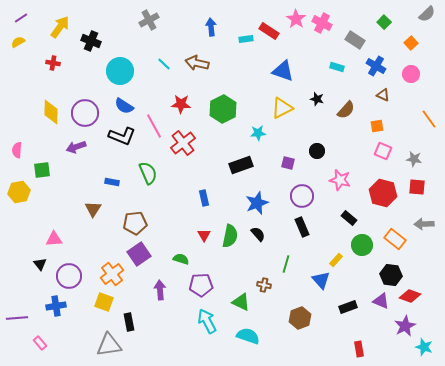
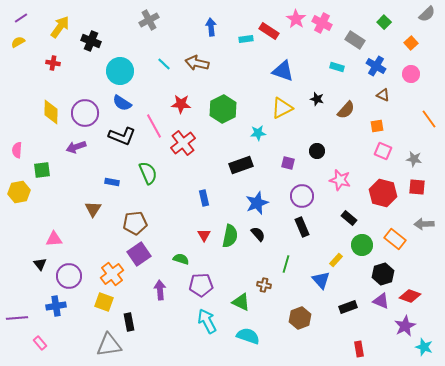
blue semicircle at (124, 106): moved 2 px left, 3 px up
black hexagon at (391, 275): moved 8 px left, 1 px up; rotated 25 degrees counterclockwise
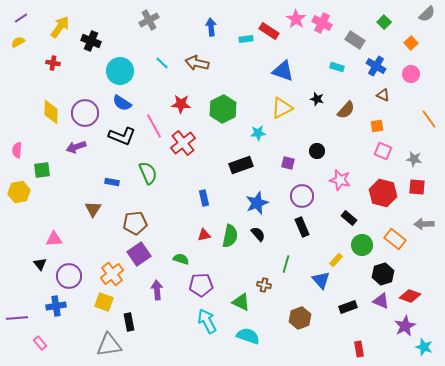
cyan line at (164, 64): moved 2 px left, 1 px up
red triangle at (204, 235): rotated 48 degrees clockwise
purple arrow at (160, 290): moved 3 px left
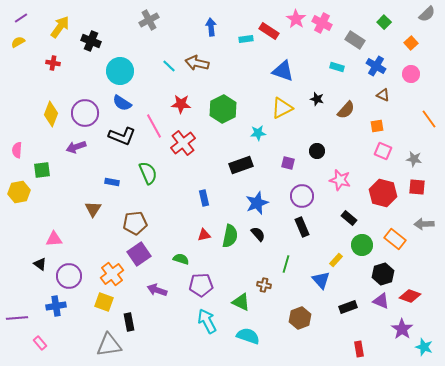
cyan line at (162, 63): moved 7 px right, 3 px down
yellow diamond at (51, 112): moved 2 px down; rotated 20 degrees clockwise
black triangle at (40, 264): rotated 16 degrees counterclockwise
purple arrow at (157, 290): rotated 66 degrees counterclockwise
purple star at (405, 326): moved 3 px left, 3 px down; rotated 10 degrees counterclockwise
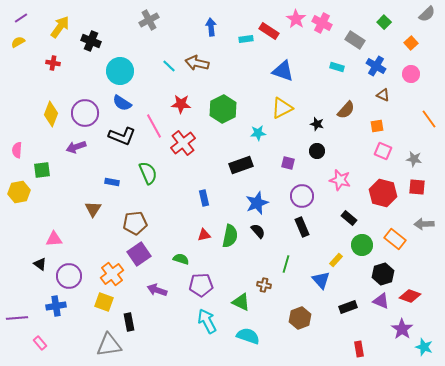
black star at (317, 99): moved 25 px down
black semicircle at (258, 234): moved 3 px up
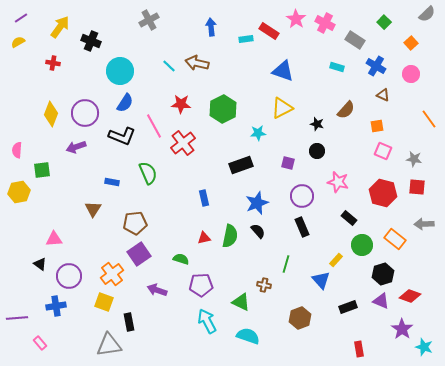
pink cross at (322, 23): moved 3 px right
blue semicircle at (122, 103): moved 3 px right; rotated 90 degrees counterclockwise
pink star at (340, 180): moved 2 px left, 2 px down
red triangle at (204, 235): moved 3 px down
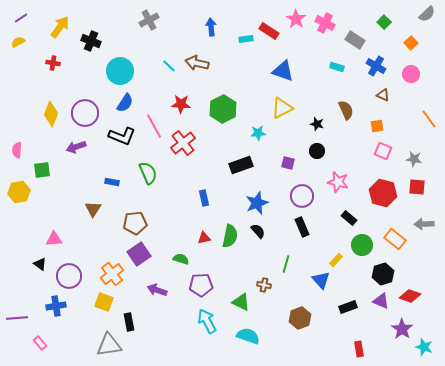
brown semicircle at (346, 110): rotated 66 degrees counterclockwise
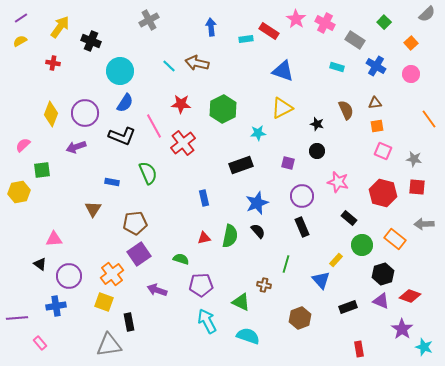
yellow semicircle at (18, 42): moved 2 px right, 1 px up
brown triangle at (383, 95): moved 8 px left, 8 px down; rotated 32 degrees counterclockwise
pink semicircle at (17, 150): moved 6 px right, 5 px up; rotated 42 degrees clockwise
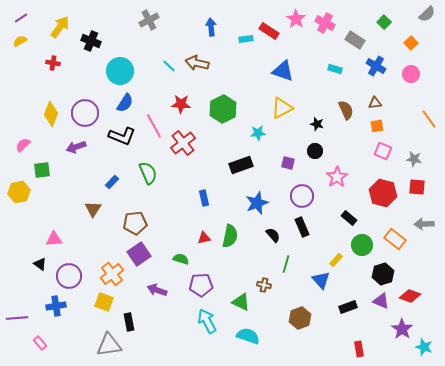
cyan rectangle at (337, 67): moved 2 px left, 2 px down
black circle at (317, 151): moved 2 px left
blue rectangle at (112, 182): rotated 56 degrees counterclockwise
pink star at (338, 182): moved 1 px left, 5 px up; rotated 25 degrees clockwise
black semicircle at (258, 231): moved 15 px right, 4 px down
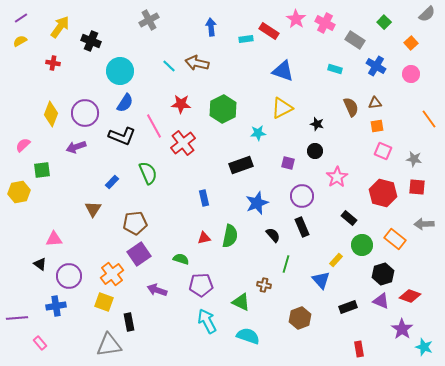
brown semicircle at (346, 110): moved 5 px right, 3 px up
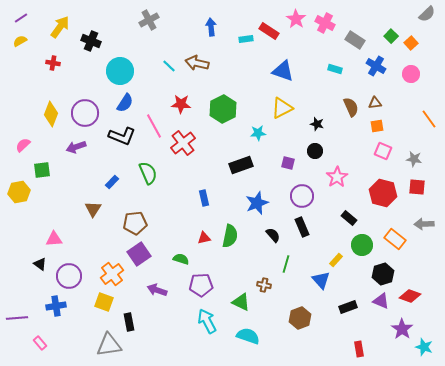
green square at (384, 22): moved 7 px right, 14 px down
